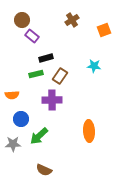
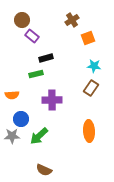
orange square: moved 16 px left, 8 px down
brown rectangle: moved 31 px right, 12 px down
gray star: moved 1 px left, 8 px up
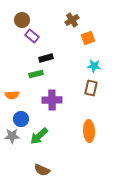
brown rectangle: rotated 21 degrees counterclockwise
brown semicircle: moved 2 px left
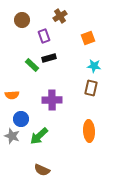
brown cross: moved 12 px left, 4 px up
purple rectangle: moved 12 px right; rotated 32 degrees clockwise
black rectangle: moved 3 px right
green rectangle: moved 4 px left, 9 px up; rotated 56 degrees clockwise
gray star: rotated 21 degrees clockwise
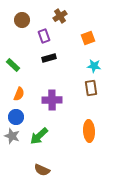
green rectangle: moved 19 px left
brown rectangle: rotated 21 degrees counterclockwise
orange semicircle: moved 7 px right, 1 px up; rotated 64 degrees counterclockwise
blue circle: moved 5 px left, 2 px up
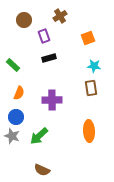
brown circle: moved 2 px right
orange semicircle: moved 1 px up
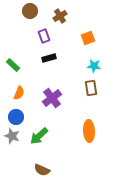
brown circle: moved 6 px right, 9 px up
purple cross: moved 2 px up; rotated 36 degrees counterclockwise
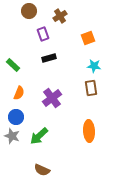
brown circle: moved 1 px left
purple rectangle: moved 1 px left, 2 px up
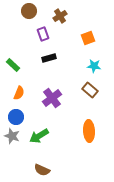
brown rectangle: moved 1 px left, 2 px down; rotated 42 degrees counterclockwise
green arrow: rotated 12 degrees clockwise
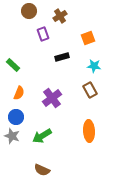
black rectangle: moved 13 px right, 1 px up
brown rectangle: rotated 21 degrees clockwise
green arrow: moved 3 px right
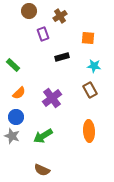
orange square: rotated 24 degrees clockwise
orange semicircle: rotated 24 degrees clockwise
green arrow: moved 1 px right
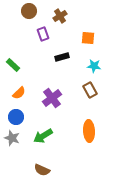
gray star: moved 2 px down
